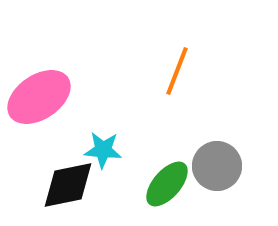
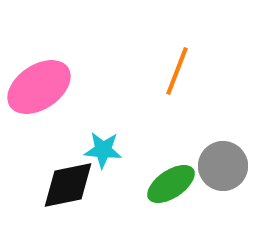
pink ellipse: moved 10 px up
gray circle: moved 6 px right
green ellipse: moved 4 px right; rotated 15 degrees clockwise
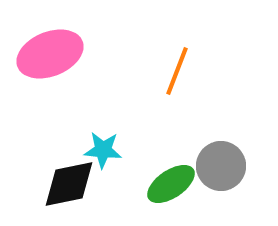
pink ellipse: moved 11 px right, 33 px up; rotated 12 degrees clockwise
gray circle: moved 2 px left
black diamond: moved 1 px right, 1 px up
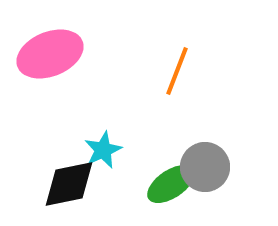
cyan star: rotated 30 degrees counterclockwise
gray circle: moved 16 px left, 1 px down
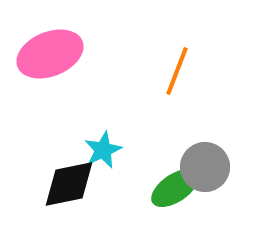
green ellipse: moved 4 px right, 4 px down
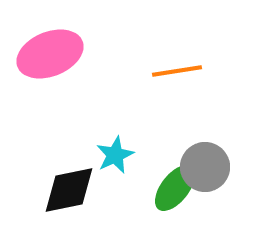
orange line: rotated 60 degrees clockwise
cyan star: moved 12 px right, 5 px down
black diamond: moved 6 px down
green ellipse: rotated 18 degrees counterclockwise
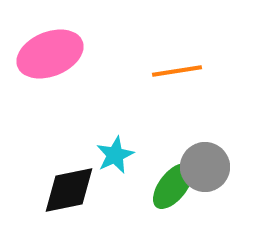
green ellipse: moved 2 px left, 2 px up
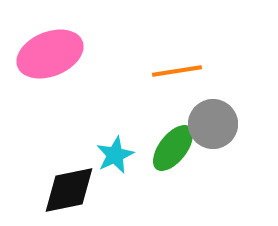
gray circle: moved 8 px right, 43 px up
green ellipse: moved 38 px up
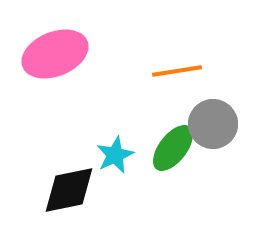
pink ellipse: moved 5 px right
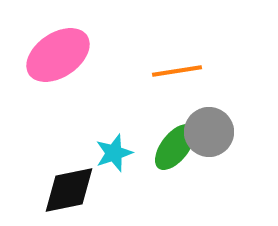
pink ellipse: moved 3 px right, 1 px down; rotated 12 degrees counterclockwise
gray circle: moved 4 px left, 8 px down
green ellipse: moved 2 px right, 1 px up
cyan star: moved 1 px left, 2 px up; rotated 6 degrees clockwise
